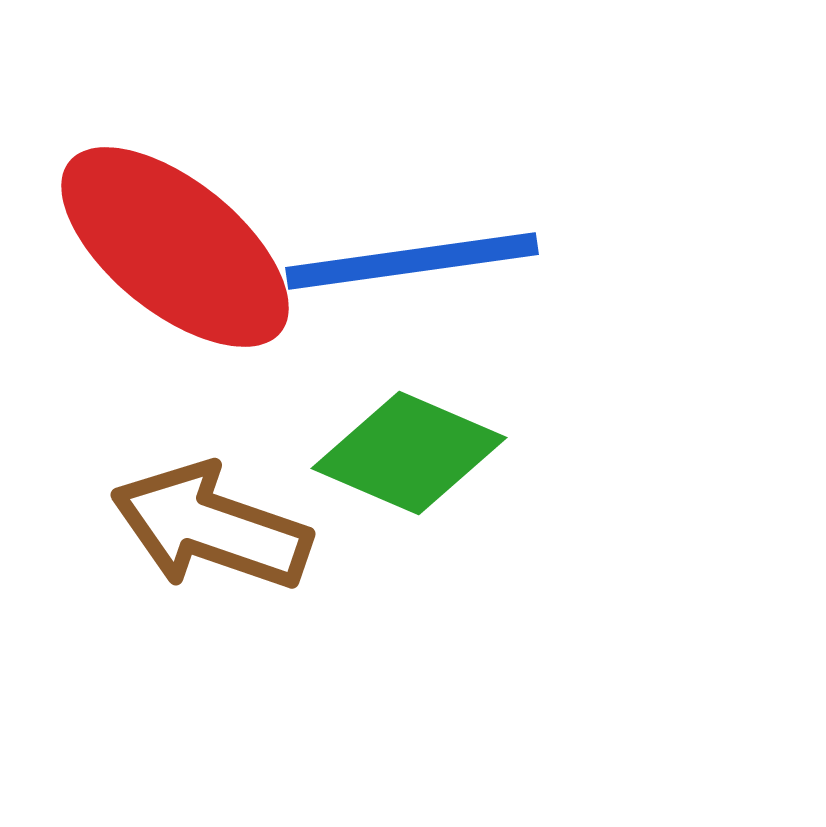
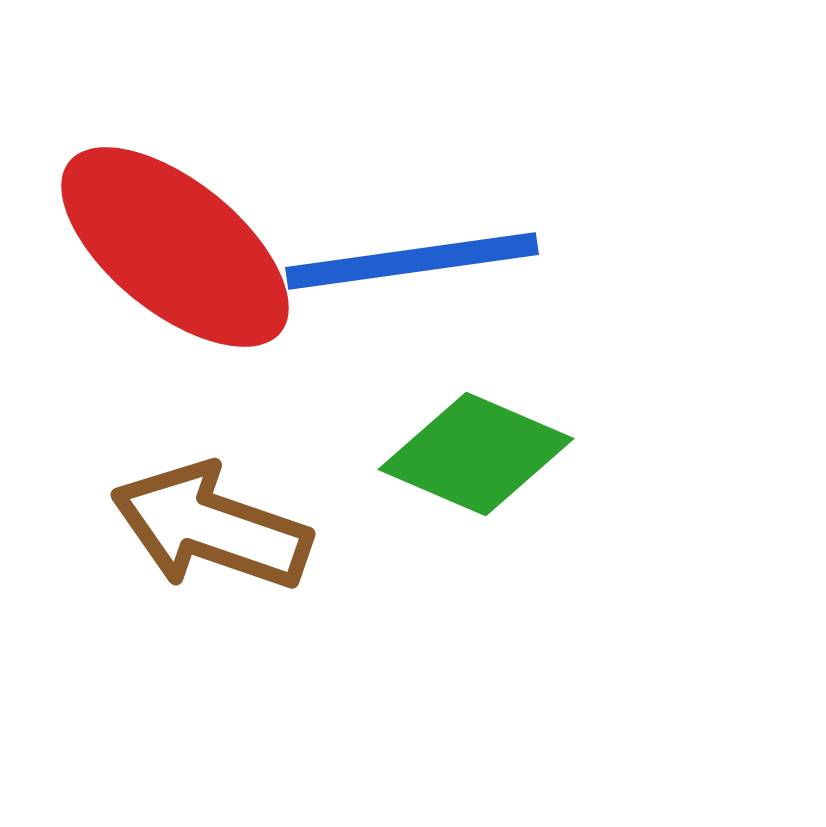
green diamond: moved 67 px right, 1 px down
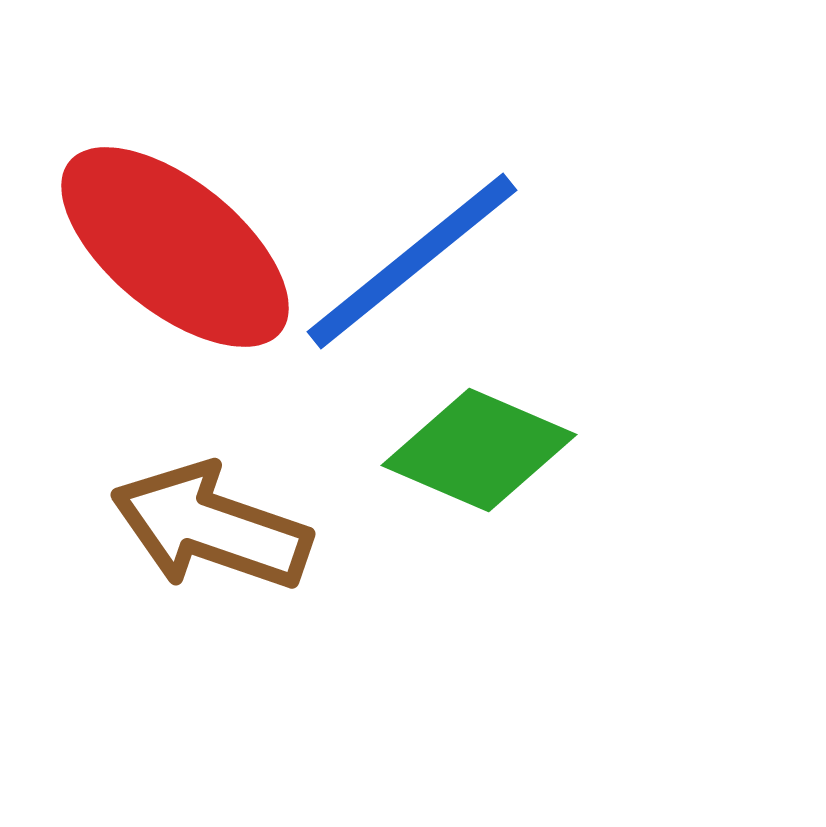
blue line: rotated 31 degrees counterclockwise
green diamond: moved 3 px right, 4 px up
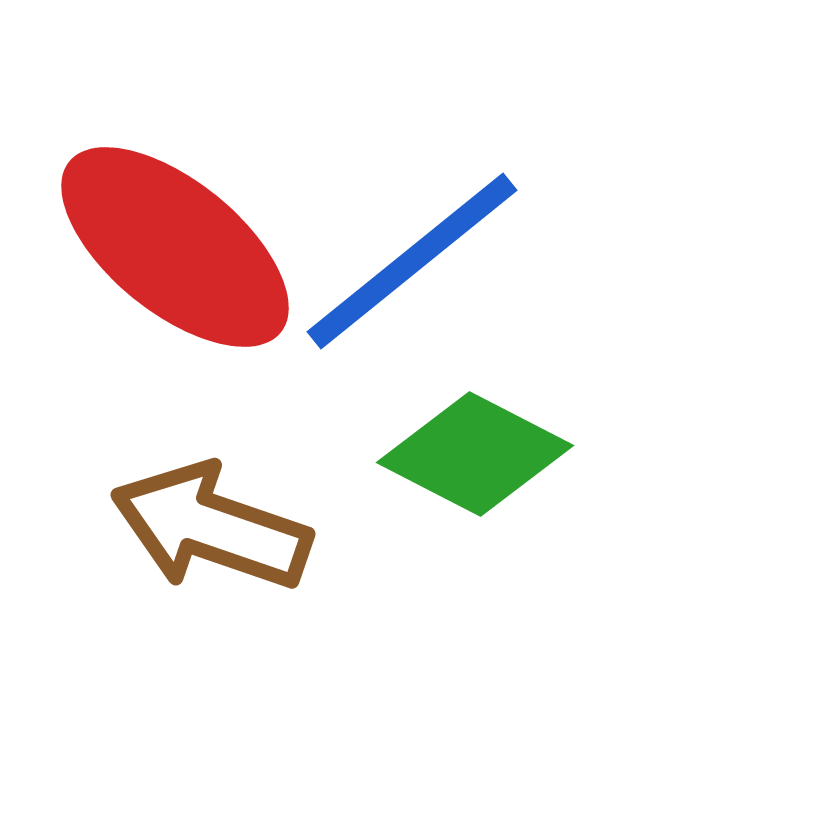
green diamond: moved 4 px left, 4 px down; rotated 4 degrees clockwise
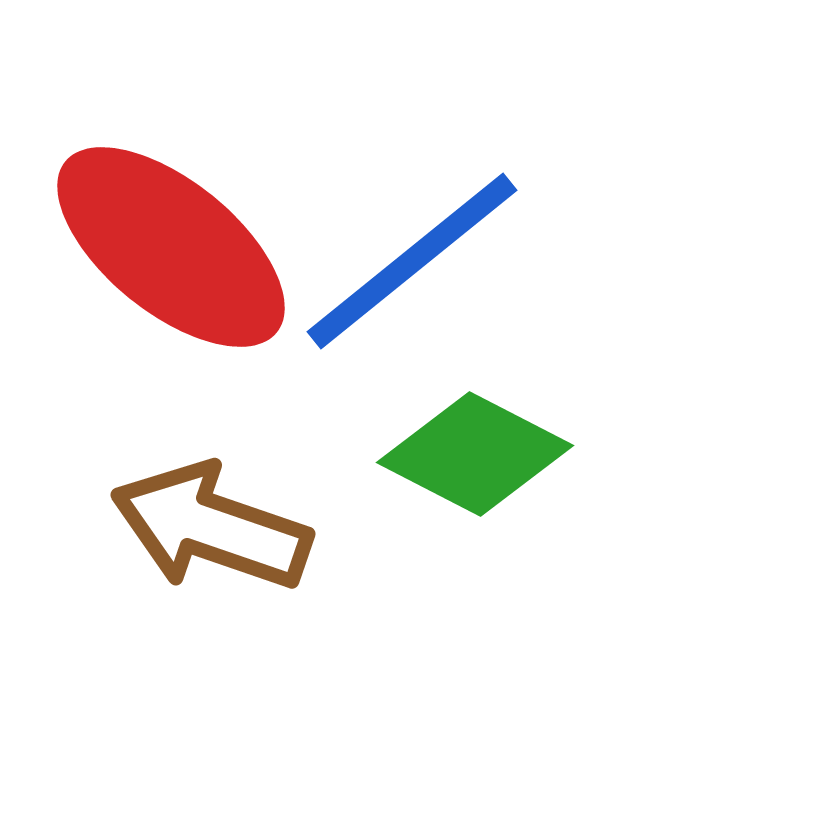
red ellipse: moved 4 px left
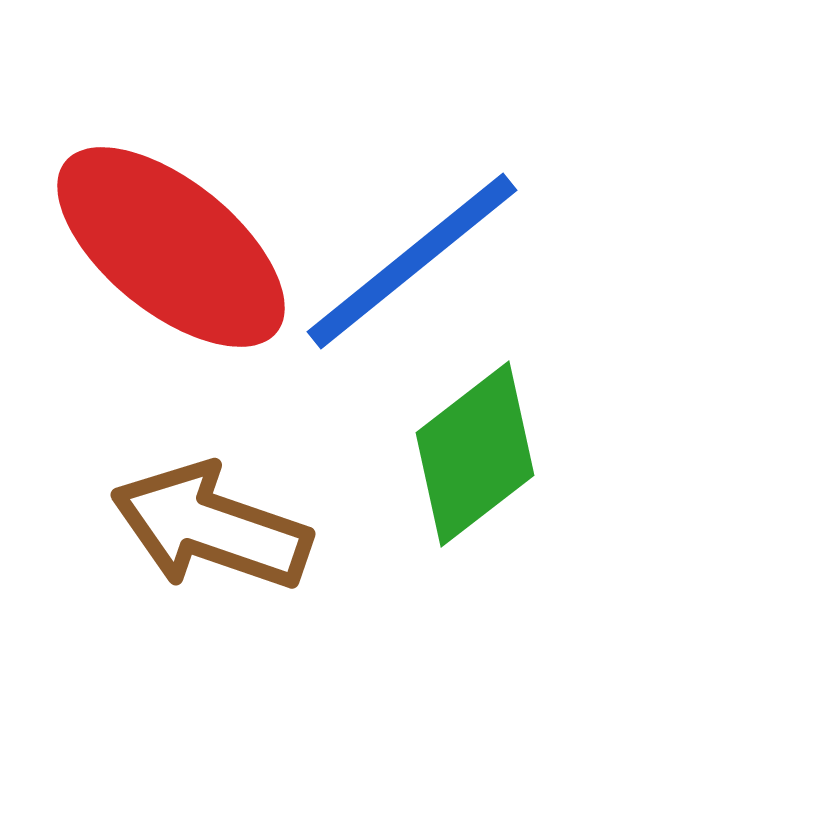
green diamond: rotated 65 degrees counterclockwise
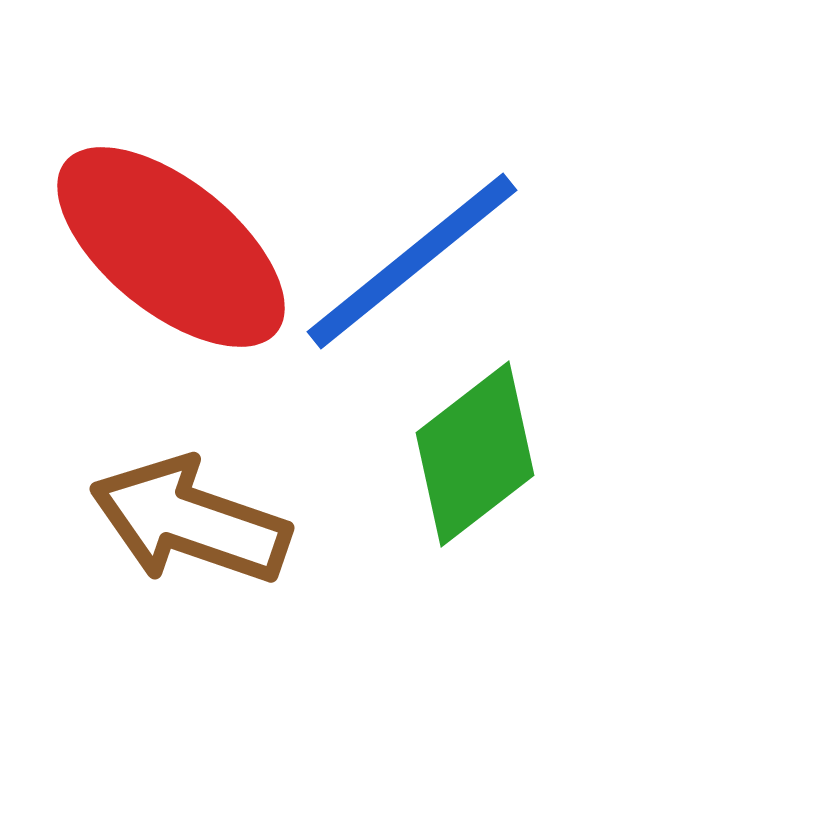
brown arrow: moved 21 px left, 6 px up
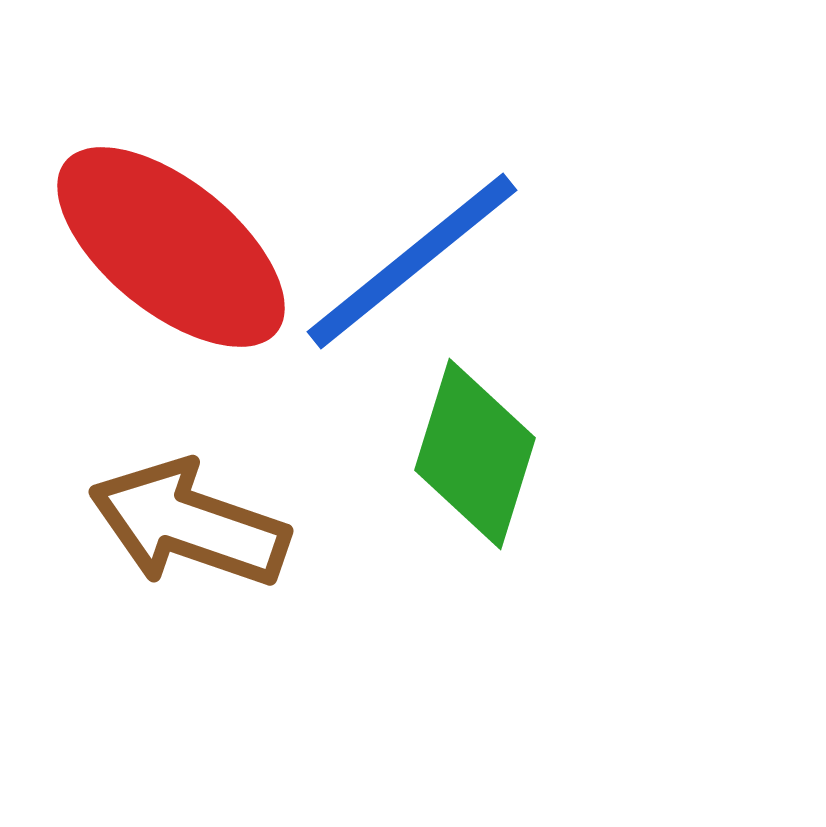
green diamond: rotated 35 degrees counterclockwise
brown arrow: moved 1 px left, 3 px down
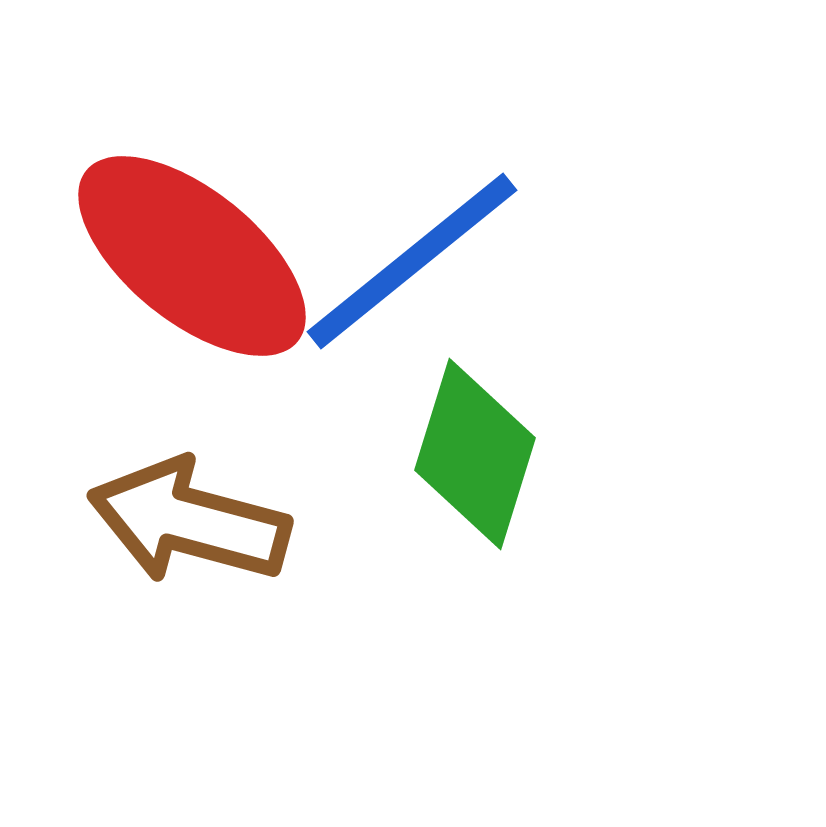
red ellipse: moved 21 px right, 9 px down
brown arrow: moved 3 px up; rotated 4 degrees counterclockwise
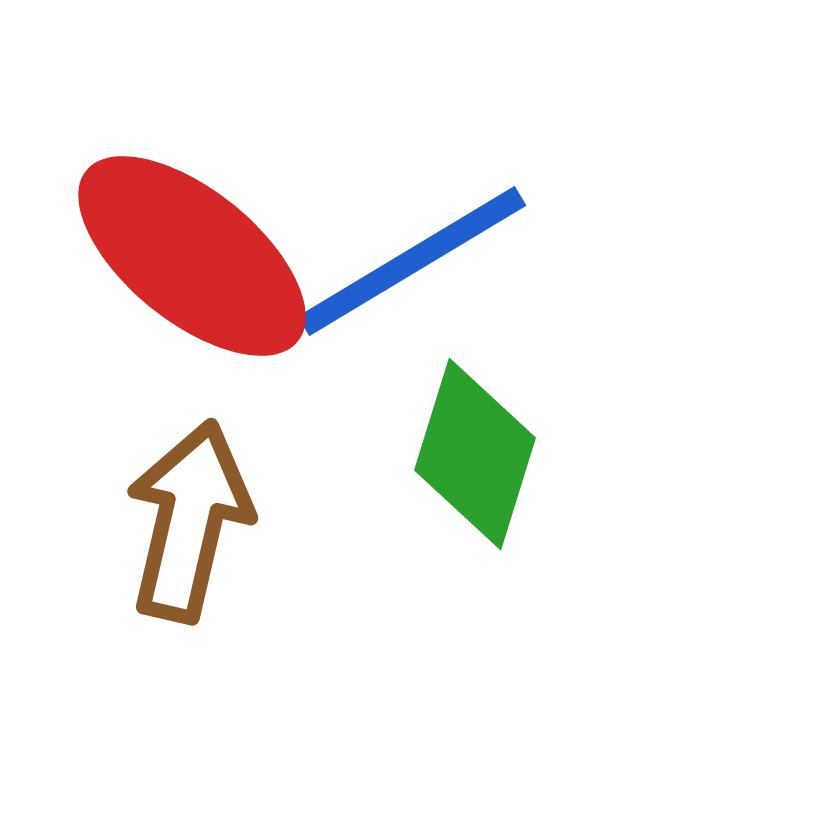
blue line: rotated 8 degrees clockwise
brown arrow: rotated 88 degrees clockwise
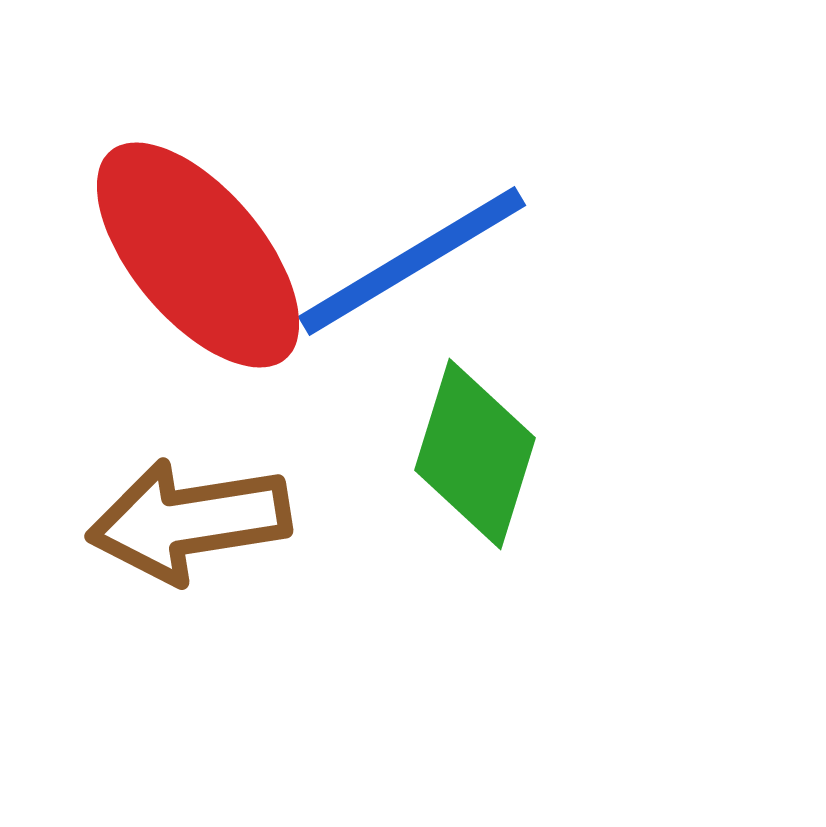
red ellipse: moved 6 px right, 1 px up; rotated 11 degrees clockwise
brown arrow: rotated 112 degrees counterclockwise
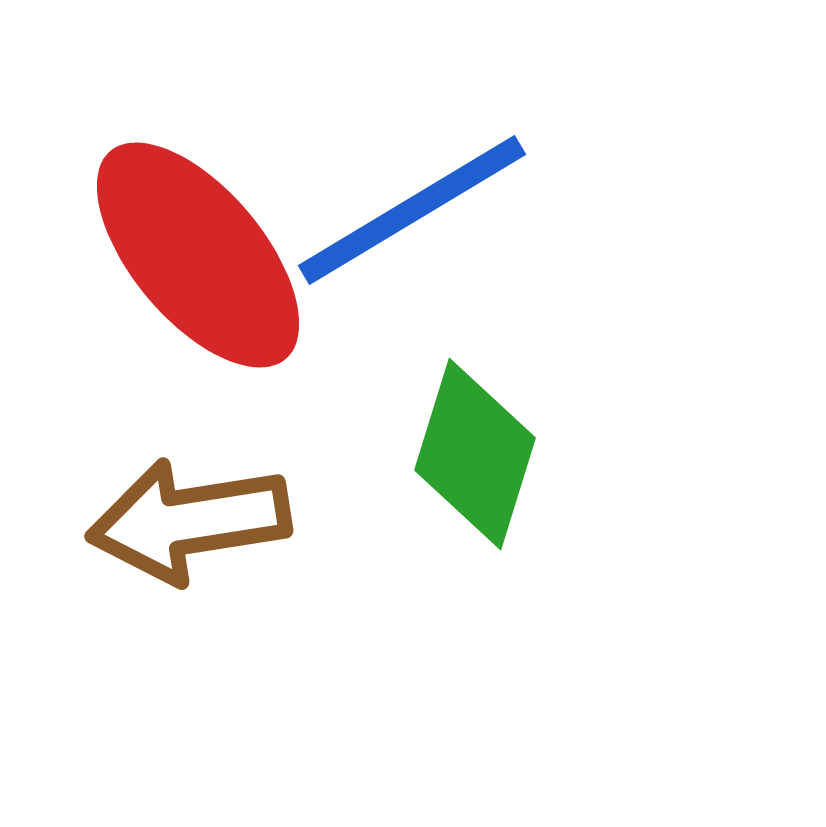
blue line: moved 51 px up
